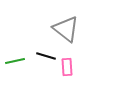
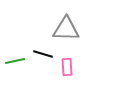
gray triangle: rotated 36 degrees counterclockwise
black line: moved 3 px left, 2 px up
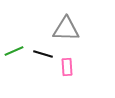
green line: moved 1 px left, 10 px up; rotated 12 degrees counterclockwise
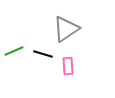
gray triangle: rotated 36 degrees counterclockwise
pink rectangle: moved 1 px right, 1 px up
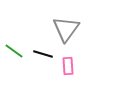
gray triangle: rotated 20 degrees counterclockwise
green line: rotated 60 degrees clockwise
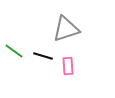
gray triangle: rotated 36 degrees clockwise
black line: moved 2 px down
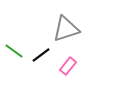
black line: moved 2 px left, 1 px up; rotated 54 degrees counterclockwise
pink rectangle: rotated 42 degrees clockwise
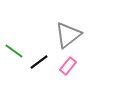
gray triangle: moved 2 px right, 6 px down; rotated 20 degrees counterclockwise
black line: moved 2 px left, 7 px down
